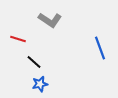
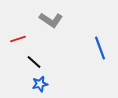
gray L-shape: moved 1 px right
red line: rotated 35 degrees counterclockwise
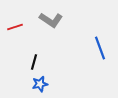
red line: moved 3 px left, 12 px up
black line: rotated 63 degrees clockwise
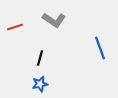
gray L-shape: moved 3 px right
black line: moved 6 px right, 4 px up
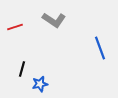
black line: moved 18 px left, 11 px down
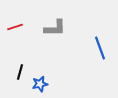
gray L-shape: moved 1 px right, 8 px down; rotated 35 degrees counterclockwise
black line: moved 2 px left, 3 px down
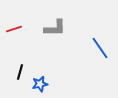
red line: moved 1 px left, 2 px down
blue line: rotated 15 degrees counterclockwise
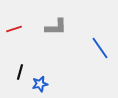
gray L-shape: moved 1 px right, 1 px up
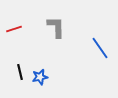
gray L-shape: rotated 90 degrees counterclockwise
black line: rotated 28 degrees counterclockwise
blue star: moved 7 px up
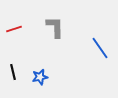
gray L-shape: moved 1 px left
black line: moved 7 px left
